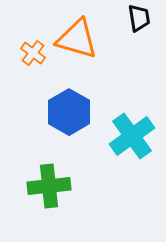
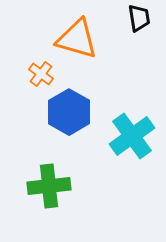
orange cross: moved 8 px right, 21 px down
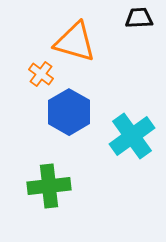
black trapezoid: rotated 84 degrees counterclockwise
orange triangle: moved 2 px left, 3 px down
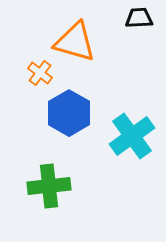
orange cross: moved 1 px left, 1 px up
blue hexagon: moved 1 px down
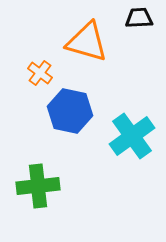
orange triangle: moved 12 px right
blue hexagon: moved 1 px right, 2 px up; rotated 18 degrees counterclockwise
green cross: moved 11 px left
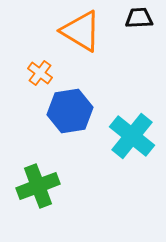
orange triangle: moved 6 px left, 11 px up; rotated 15 degrees clockwise
blue hexagon: rotated 21 degrees counterclockwise
cyan cross: rotated 15 degrees counterclockwise
green cross: rotated 15 degrees counterclockwise
